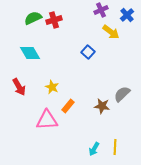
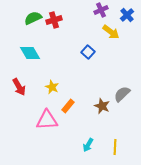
brown star: rotated 14 degrees clockwise
cyan arrow: moved 6 px left, 4 px up
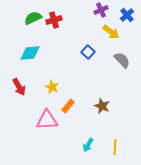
cyan diamond: rotated 65 degrees counterclockwise
gray semicircle: moved 34 px up; rotated 90 degrees clockwise
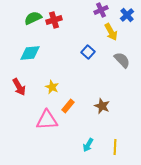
yellow arrow: rotated 24 degrees clockwise
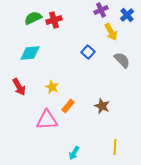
cyan arrow: moved 14 px left, 8 px down
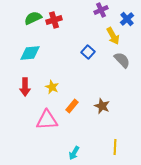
blue cross: moved 4 px down
yellow arrow: moved 2 px right, 4 px down
red arrow: moved 6 px right; rotated 30 degrees clockwise
orange rectangle: moved 4 px right
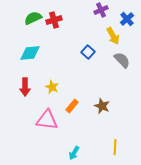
pink triangle: rotated 10 degrees clockwise
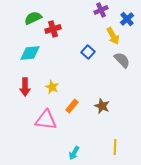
red cross: moved 1 px left, 9 px down
pink triangle: moved 1 px left
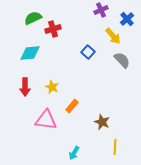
yellow arrow: rotated 12 degrees counterclockwise
brown star: moved 16 px down
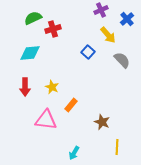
yellow arrow: moved 5 px left, 1 px up
orange rectangle: moved 1 px left, 1 px up
yellow line: moved 2 px right
